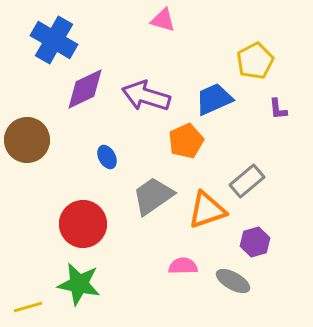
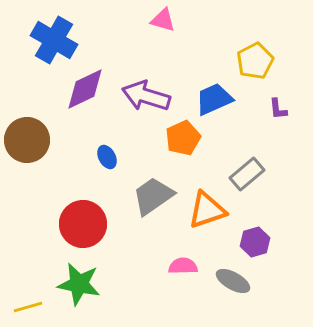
orange pentagon: moved 3 px left, 3 px up
gray rectangle: moved 7 px up
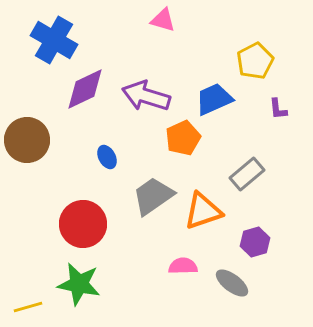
orange triangle: moved 4 px left, 1 px down
gray ellipse: moved 1 px left, 2 px down; rotated 8 degrees clockwise
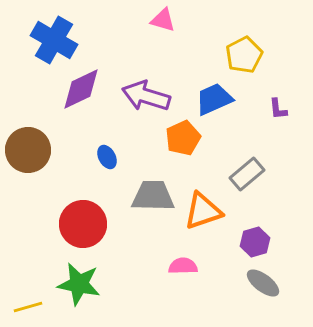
yellow pentagon: moved 11 px left, 6 px up
purple diamond: moved 4 px left
brown circle: moved 1 px right, 10 px down
gray trapezoid: rotated 36 degrees clockwise
gray ellipse: moved 31 px right
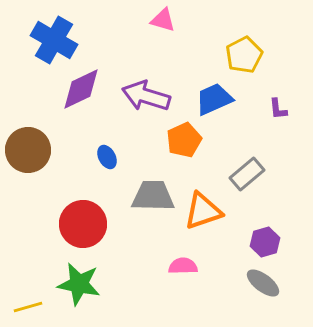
orange pentagon: moved 1 px right, 2 px down
purple hexagon: moved 10 px right
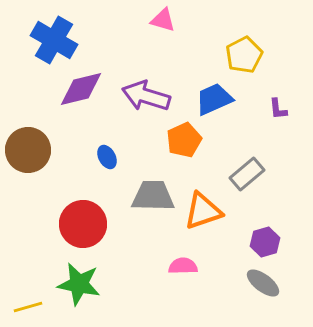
purple diamond: rotated 12 degrees clockwise
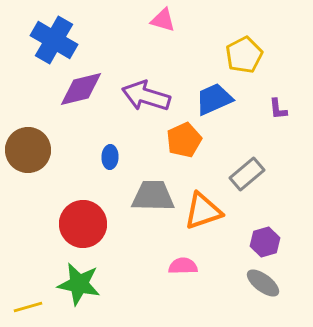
blue ellipse: moved 3 px right; rotated 30 degrees clockwise
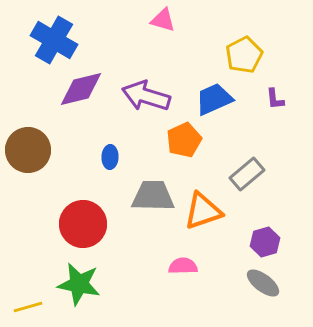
purple L-shape: moved 3 px left, 10 px up
